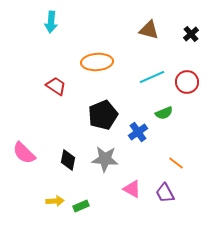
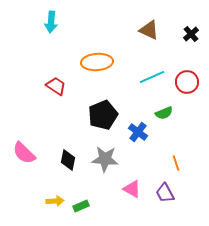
brown triangle: rotated 10 degrees clockwise
blue cross: rotated 18 degrees counterclockwise
orange line: rotated 35 degrees clockwise
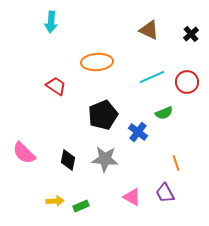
pink triangle: moved 8 px down
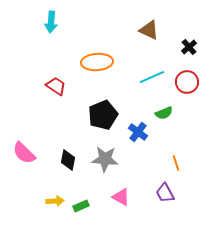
black cross: moved 2 px left, 13 px down
pink triangle: moved 11 px left
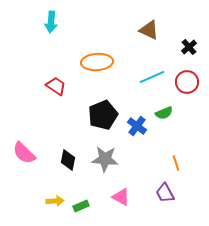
blue cross: moved 1 px left, 6 px up
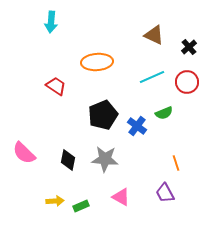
brown triangle: moved 5 px right, 5 px down
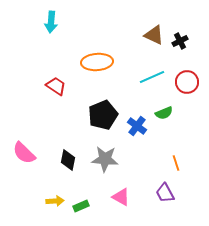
black cross: moved 9 px left, 6 px up; rotated 14 degrees clockwise
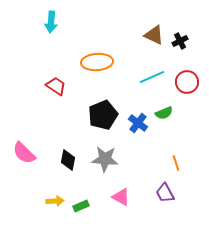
blue cross: moved 1 px right, 3 px up
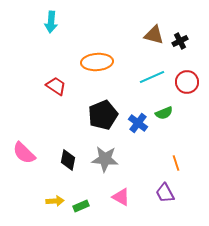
brown triangle: rotated 10 degrees counterclockwise
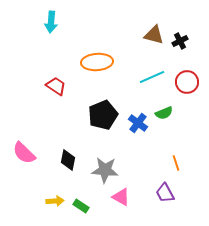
gray star: moved 11 px down
green rectangle: rotated 56 degrees clockwise
